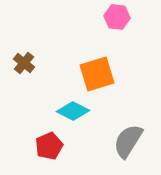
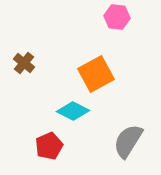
orange square: moved 1 px left; rotated 12 degrees counterclockwise
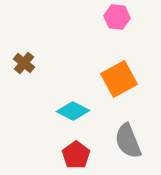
orange square: moved 23 px right, 5 px down
gray semicircle: rotated 54 degrees counterclockwise
red pentagon: moved 27 px right, 9 px down; rotated 12 degrees counterclockwise
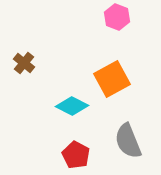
pink hexagon: rotated 15 degrees clockwise
orange square: moved 7 px left
cyan diamond: moved 1 px left, 5 px up
red pentagon: rotated 8 degrees counterclockwise
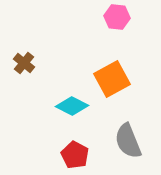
pink hexagon: rotated 15 degrees counterclockwise
red pentagon: moved 1 px left
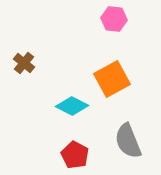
pink hexagon: moved 3 px left, 2 px down
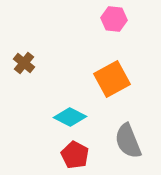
cyan diamond: moved 2 px left, 11 px down
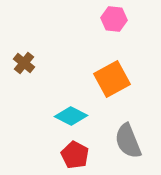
cyan diamond: moved 1 px right, 1 px up
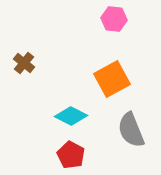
gray semicircle: moved 3 px right, 11 px up
red pentagon: moved 4 px left
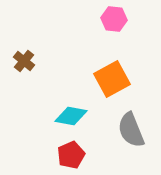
brown cross: moved 2 px up
cyan diamond: rotated 16 degrees counterclockwise
red pentagon: rotated 20 degrees clockwise
